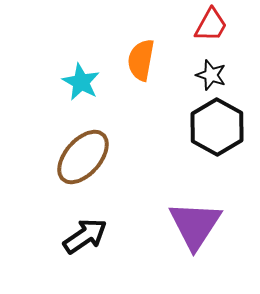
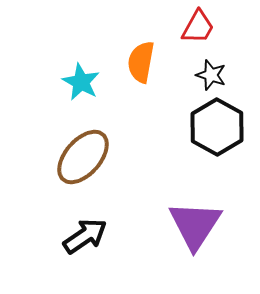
red trapezoid: moved 13 px left, 2 px down
orange semicircle: moved 2 px down
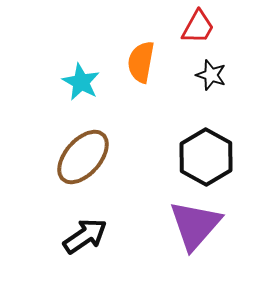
black hexagon: moved 11 px left, 30 px down
purple triangle: rotated 8 degrees clockwise
